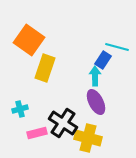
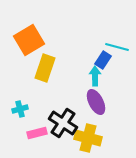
orange square: rotated 24 degrees clockwise
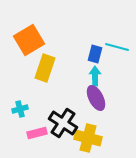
blue rectangle: moved 8 px left, 6 px up; rotated 18 degrees counterclockwise
purple ellipse: moved 4 px up
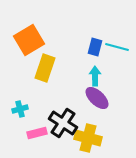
blue rectangle: moved 7 px up
purple ellipse: moved 1 px right; rotated 20 degrees counterclockwise
